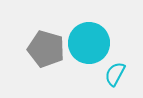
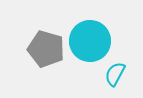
cyan circle: moved 1 px right, 2 px up
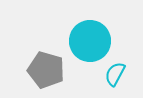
gray pentagon: moved 21 px down
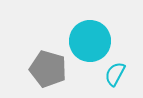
gray pentagon: moved 2 px right, 1 px up
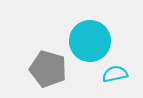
cyan semicircle: rotated 50 degrees clockwise
